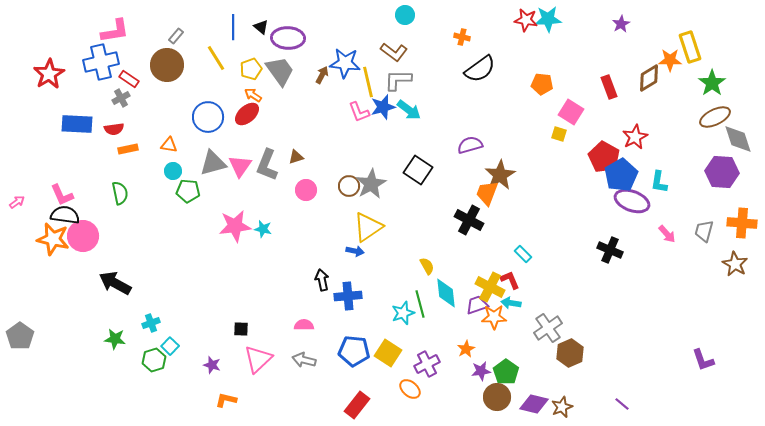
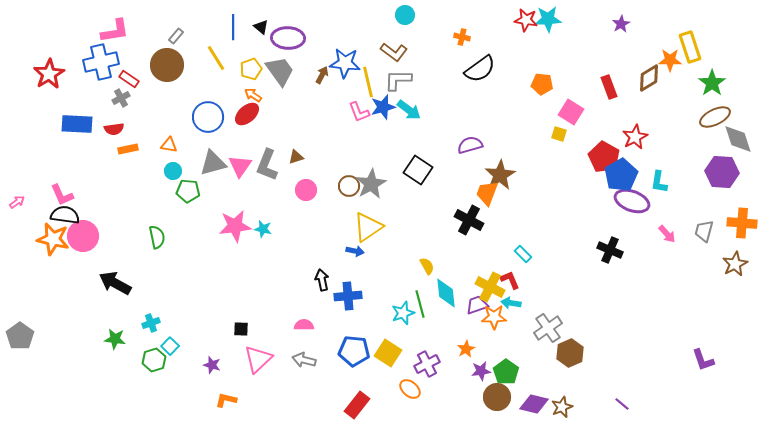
green semicircle at (120, 193): moved 37 px right, 44 px down
brown star at (735, 264): rotated 15 degrees clockwise
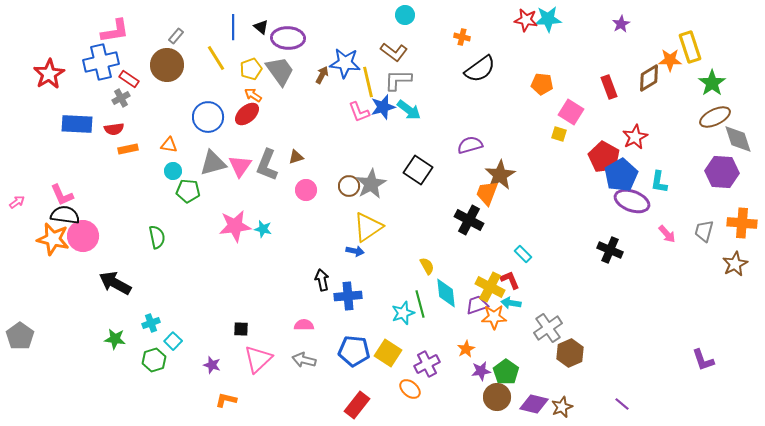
cyan square at (170, 346): moved 3 px right, 5 px up
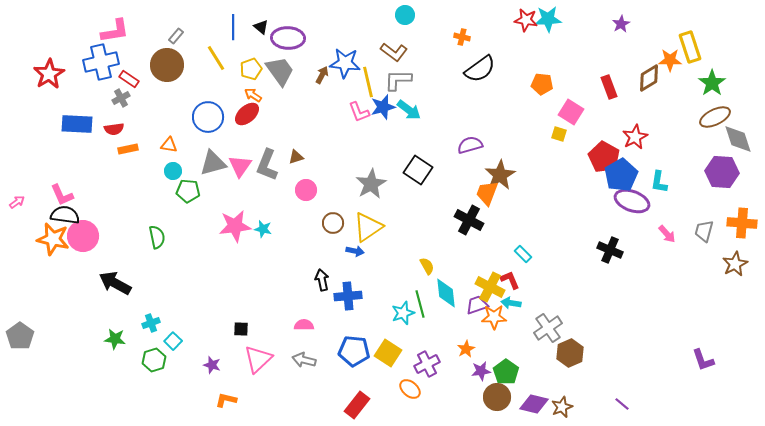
brown circle at (349, 186): moved 16 px left, 37 px down
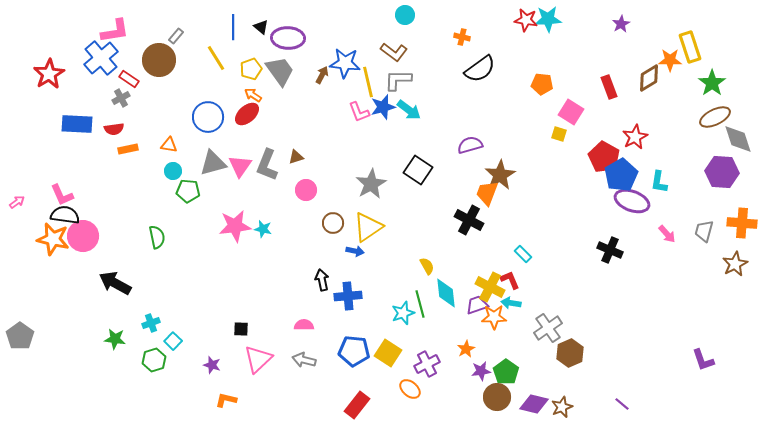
blue cross at (101, 62): moved 4 px up; rotated 28 degrees counterclockwise
brown circle at (167, 65): moved 8 px left, 5 px up
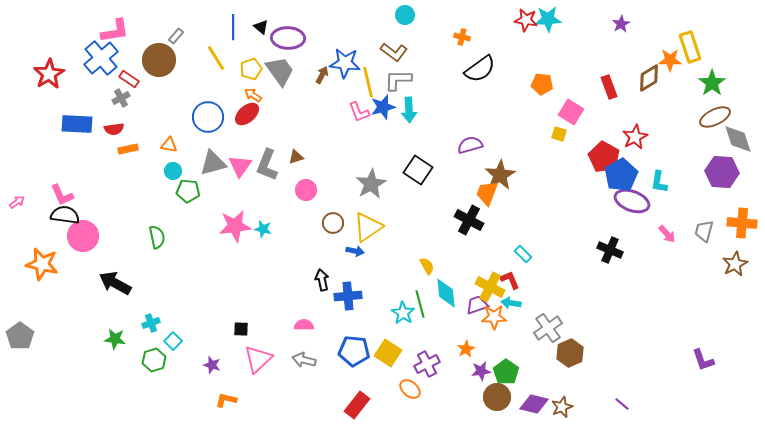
cyan arrow at (409, 110): rotated 50 degrees clockwise
orange star at (53, 239): moved 11 px left, 25 px down
cyan star at (403, 313): rotated 20 degrees counterclockwise
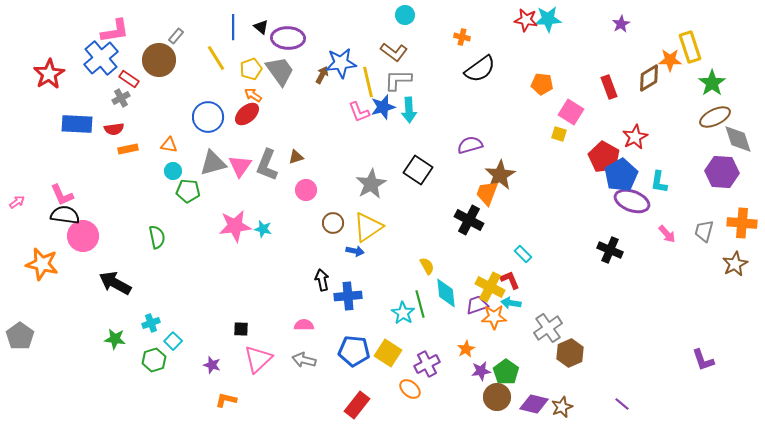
blue star at (345, 63): moved 4 px left; rotated 12 degrees counterclockwise
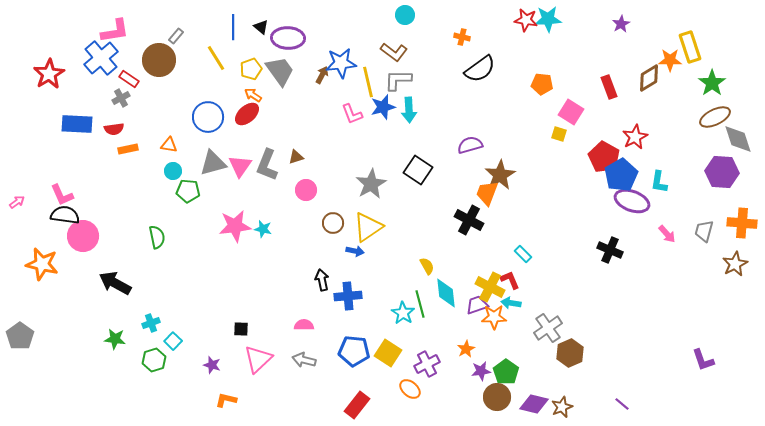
pink L-shape at (359, 112): moved 7 px left, 2 px down
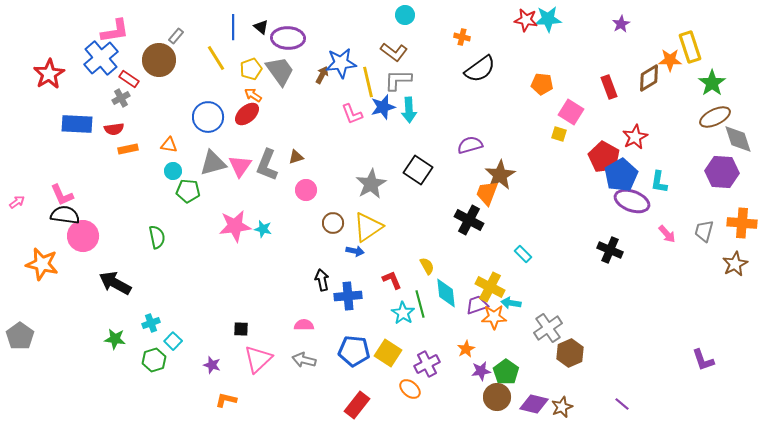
red L-shape at (510, 280): moved 118 px left
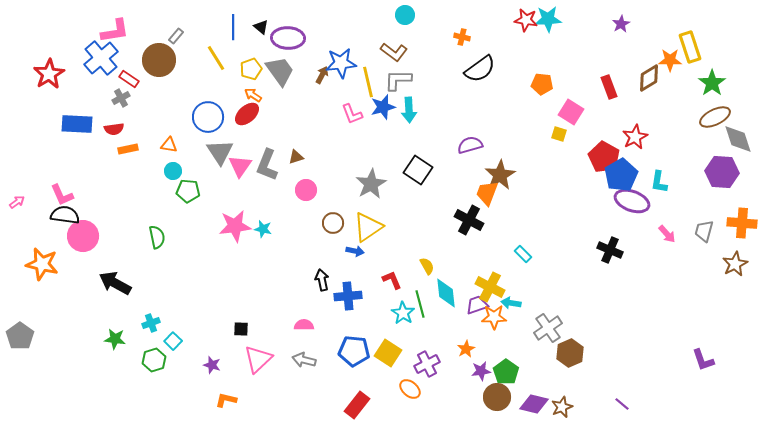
gray triangle at (213, 163): moved 7 px right, 11 px up; rotated 48 degrees counterclockwise
